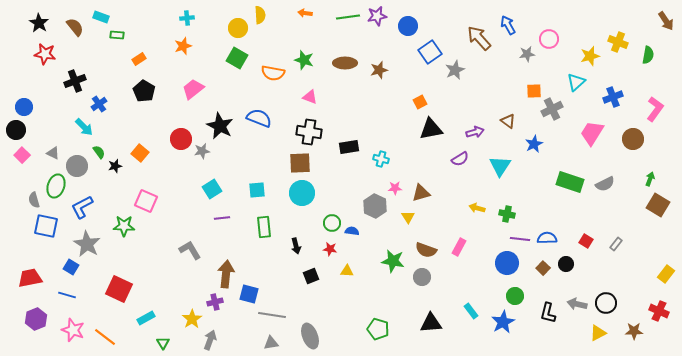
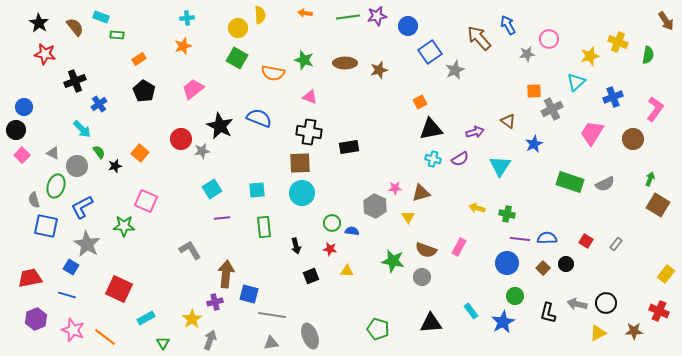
cyan arrow at (84, 127): moved 2 px left, 2 px down
cyan cross at (381, 159): moved 52 px right
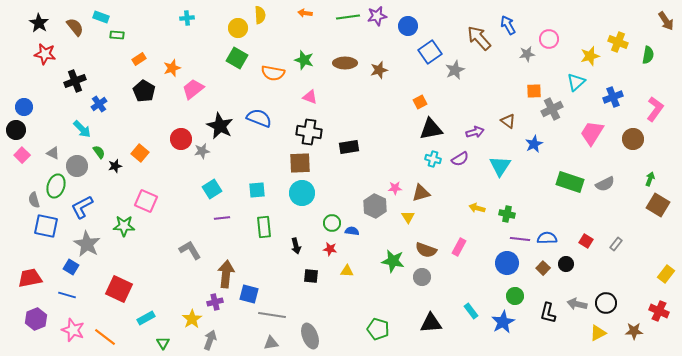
orange star at (183, 46): moved 11 px left, 22 px down
black square at (311, 276): rotated 28 degrees clockwise
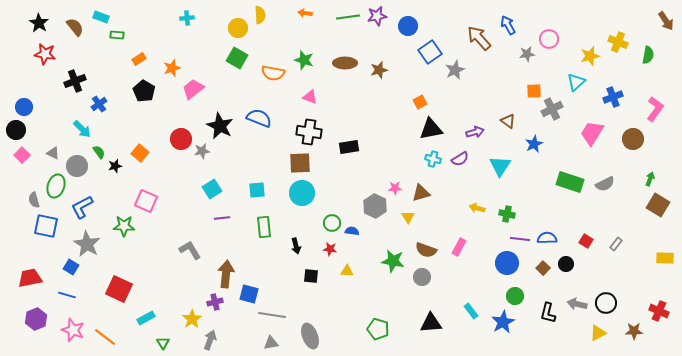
yellow rectangle at (666, 274): moved 1 px left, 16 px up; rotated 54 degrees clockwise
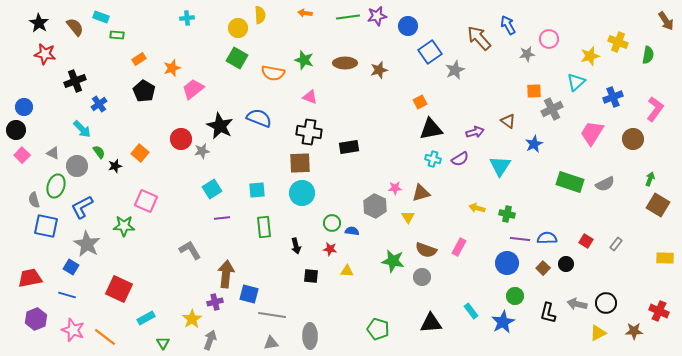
gray ellipse at (310, 336): rotated 20 degrees clockwise
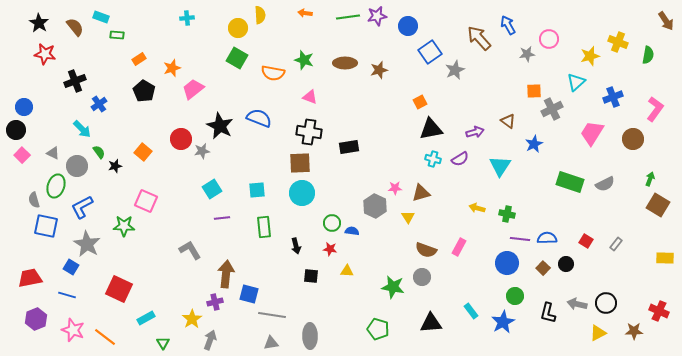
orange square at (140, 153): moved 3 px right, 1 px up
green star at (393, 261): moved 26 px down
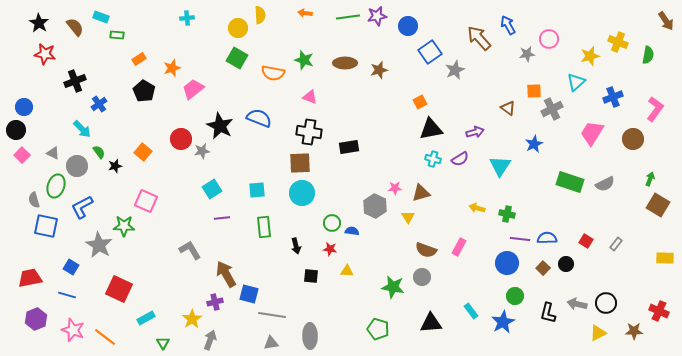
brown triangle at (508, 121): moved 13 px up
gray star at (87, 244): moved 12 px right, 1 px down
brown arrow at (226, 274): rotated 36 degrees counterclockwise
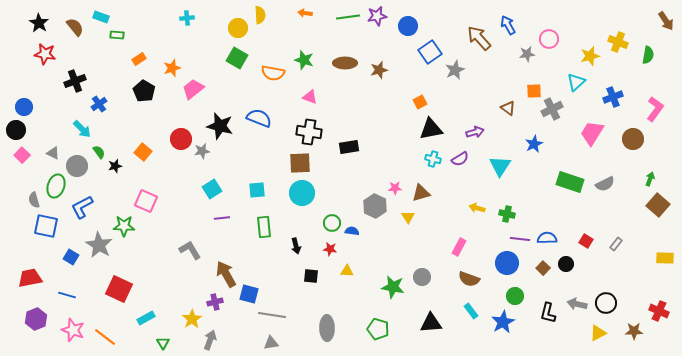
black star at (220, 126): rotated 12 degrees counterclockwise
brown square at (658, 205): rotated 10 degrees clockwise
brown semicircle at (426, 250): moved 43 px right, 29 px down
blue square at (71, 267): moved 10 px up
gray ellipse at (310, 336): moved 17 px right, 8 px up
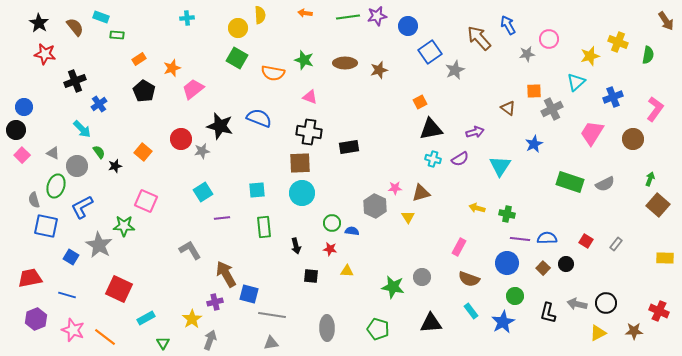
cyan square at (212, 189): moved 9 px left, 3 px down
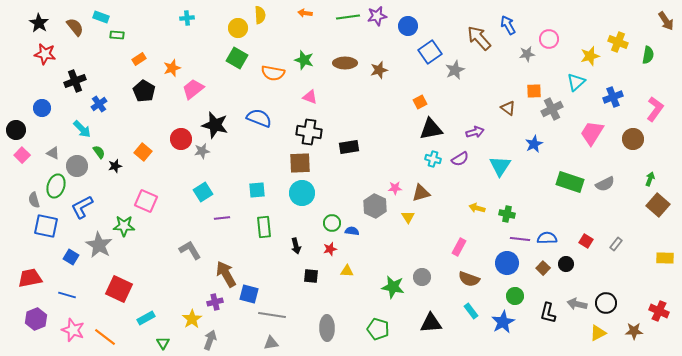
blue circle at (24, 107): moved 18 px right, 1 px down
black star at (220, 126): moved 5 px left, 1 px up
red star at (330, 249): rotated 24 degrees counterclockwise
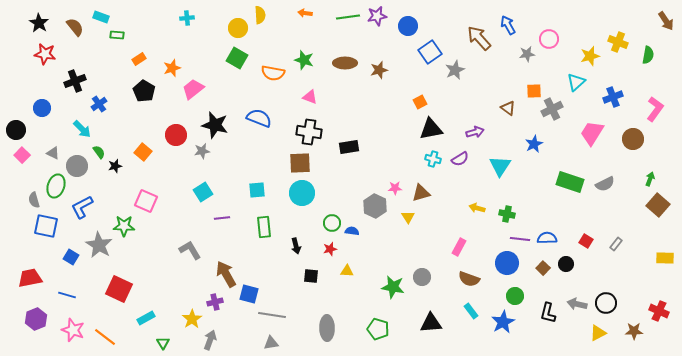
red circle at (181, 139): moved 5 px left, 4 px up
